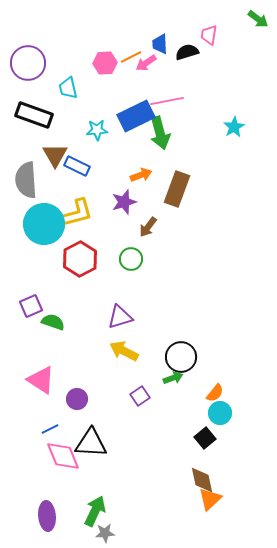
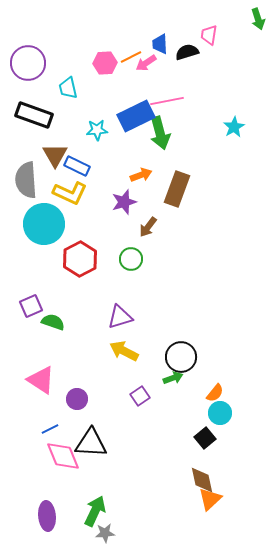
green arrow at (258, 19): rotated 35 degrees clockwise
yellow L-shape at (77, 213): moved 7 px left, 20 px up; rotated 40 degrees clockwise
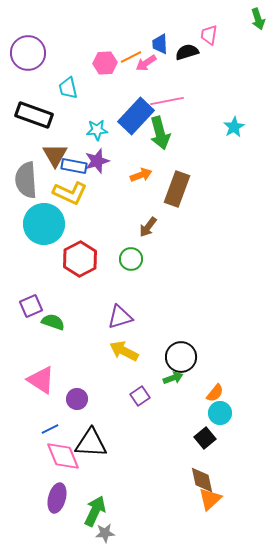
purple circle at (28, 63): moved 10 px up
blue rectangle at (136, 116): rotated 21 degrees counterclockwise
blue rectangle at (77, 166): moved 3 px left; rotated 15 degrees counterclockwise
purple star at (124, 202): moved 27 px left, 41 px up
purple ellipse at (47, 516): moved 10 px right, 18 px up; rotated 20 degrees clockwise
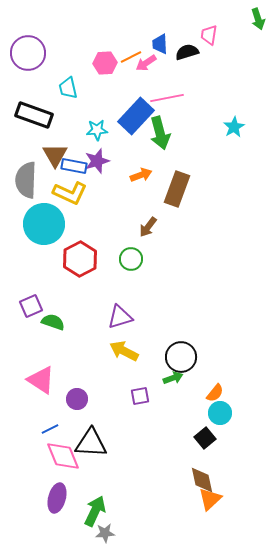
pink line at (167, 101): moved 3 px up
gray semicircle at (26, 180): rotated 6 degrees clockwise
purple square at (140, 396): rotated 24 degrees clockwise
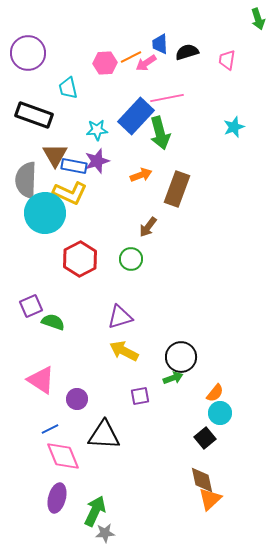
pink trapezoid at (209, 35): moved 18 px right, 25 px down
cyan star at (234, 127): rotated 10 degrees clockwise
cyan circle at (44, 224): moved 1 px right, 11 px up
black triangle at (91, 443): moved 13 px right, 8 px up
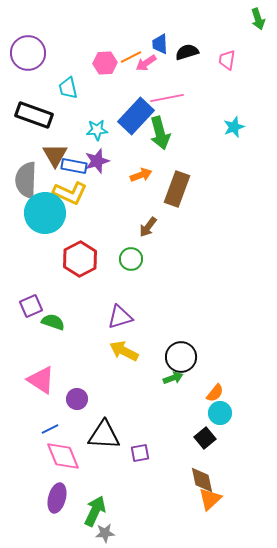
purple square at (140, 396): moved 57 px down
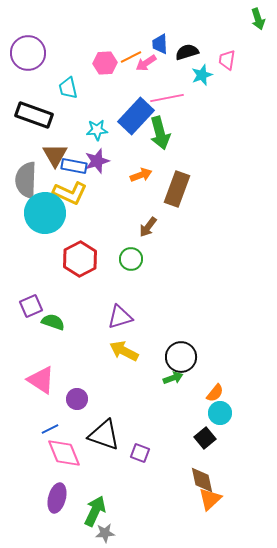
cyan star at (234, 127): moved 32 px left, 52 px up
black triangle at (104, 435): rotated 16 degrees clockwise
purple square at (140, 453): rotated 30 degrees clockwise
pink diamond at (63, 456): moved 1 px right, 3 px up
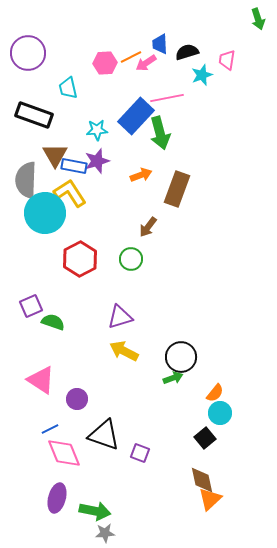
yellow L-shape at (70, 193): rotated 148 degrees counterclockwise
green arrow at (95, 511): rotated 76 degrees clockwise
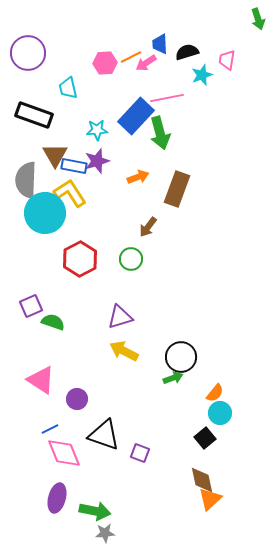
orange arrow at (141, 175): moved 3 px left, 2 px down
